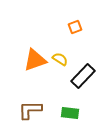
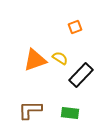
yellow semicircle: moved 1 px up
black rectangle: moved 2 px left, 1 px up
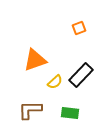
orange square: moved 4 px right, 1 px down
yellow semicircle: moved 5 px left, 24 px down; rotated 105 degrees clockwise
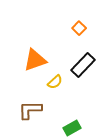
orange square: rotated 24 degrees counterclockwise
black rectangle: moved 2 px right, 10 px up
green rectangle: moved 2 px right, 15 px down; rotated 36 degrees counterclockwise
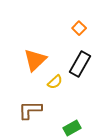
orange triangle: rotated 25 degrees counterclockwise
black rectangle: moved 3 px left, 1 px up; rotated 15 degrees counterclockwise
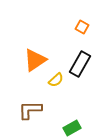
orange square: moved 3 px right, 1 px up; rotated 16 degrees counterclockwise
orange triangle: rotated 10 degrees clockwise
yellow semicircle: moved 1 px right, 2 px up
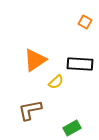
orange square: moved 3 px right, 5 px up
black rectangle: rotated 65 degrees clockwise
yellow semicircle: moved 2 px down
brown L-shape: rotated 10 degrees counterclockwise
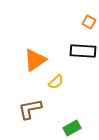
orange square: moved 4 px right
black rectangle: moved 3 px right, 13 px up
brown L-shape: moved 1 px up
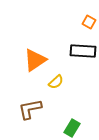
green rectangle: rotated 30 degrees counterclockwise
